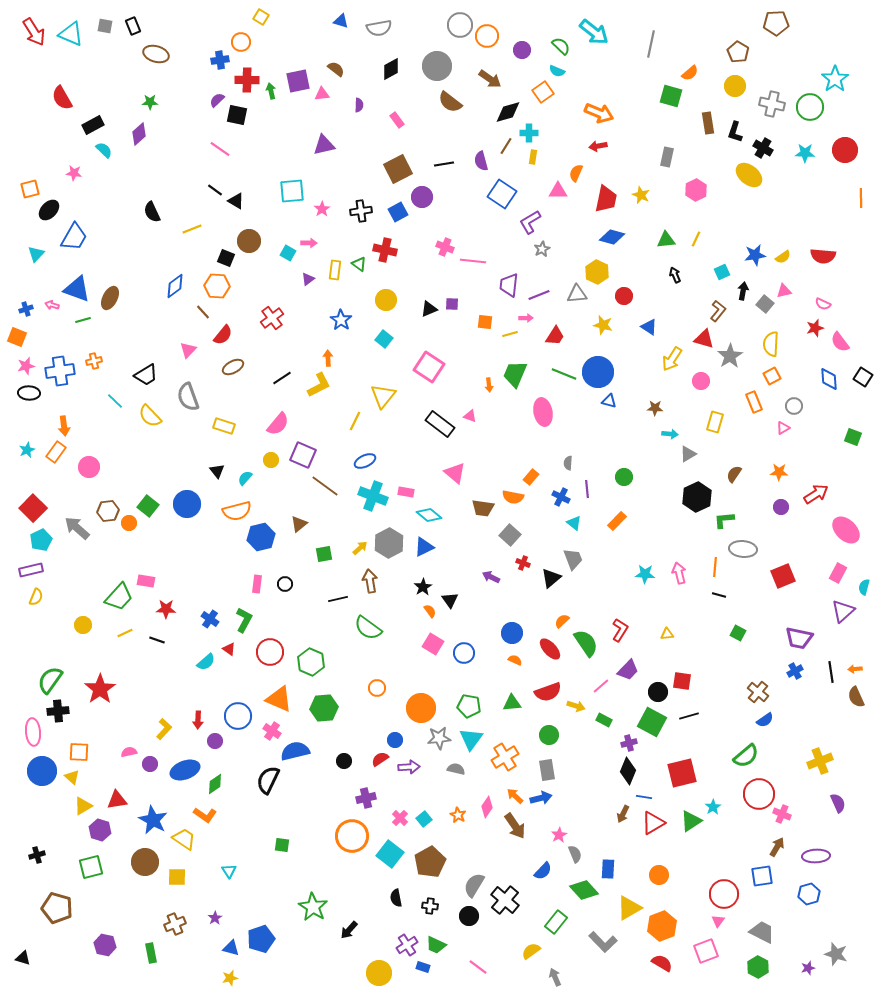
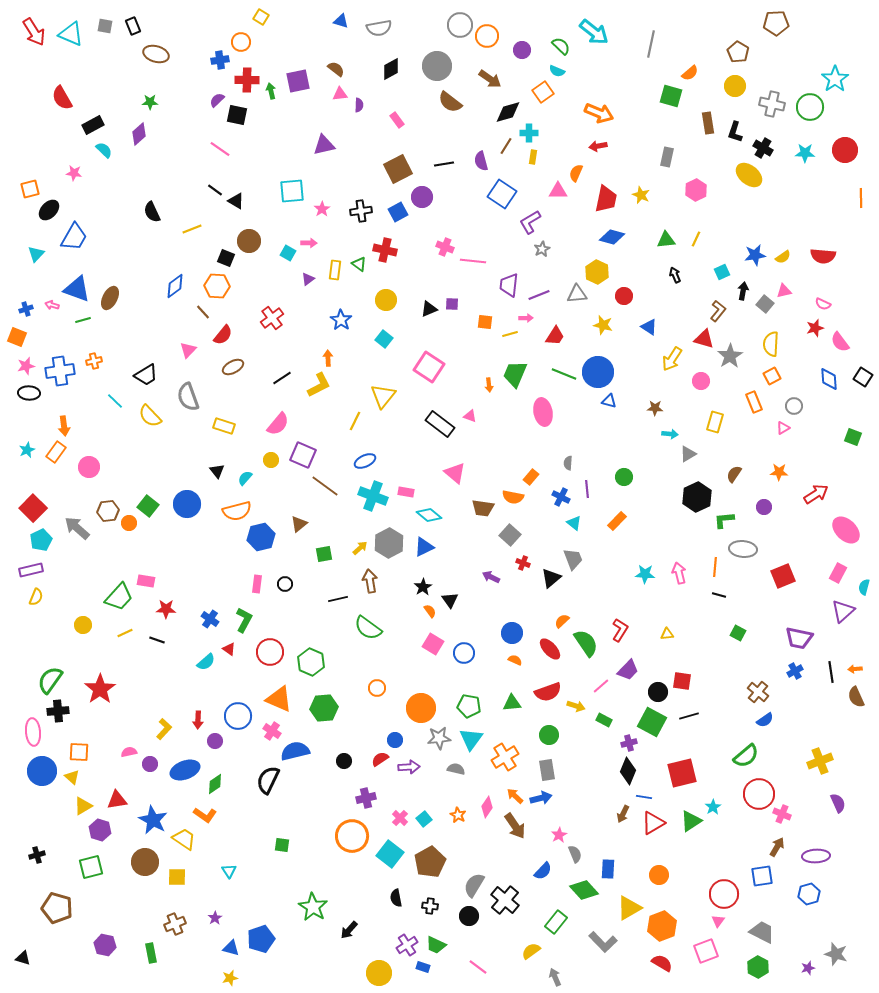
pink triangle at (322, 94): moved 18 px right
purple circle at (781, 507): moved 17 px left
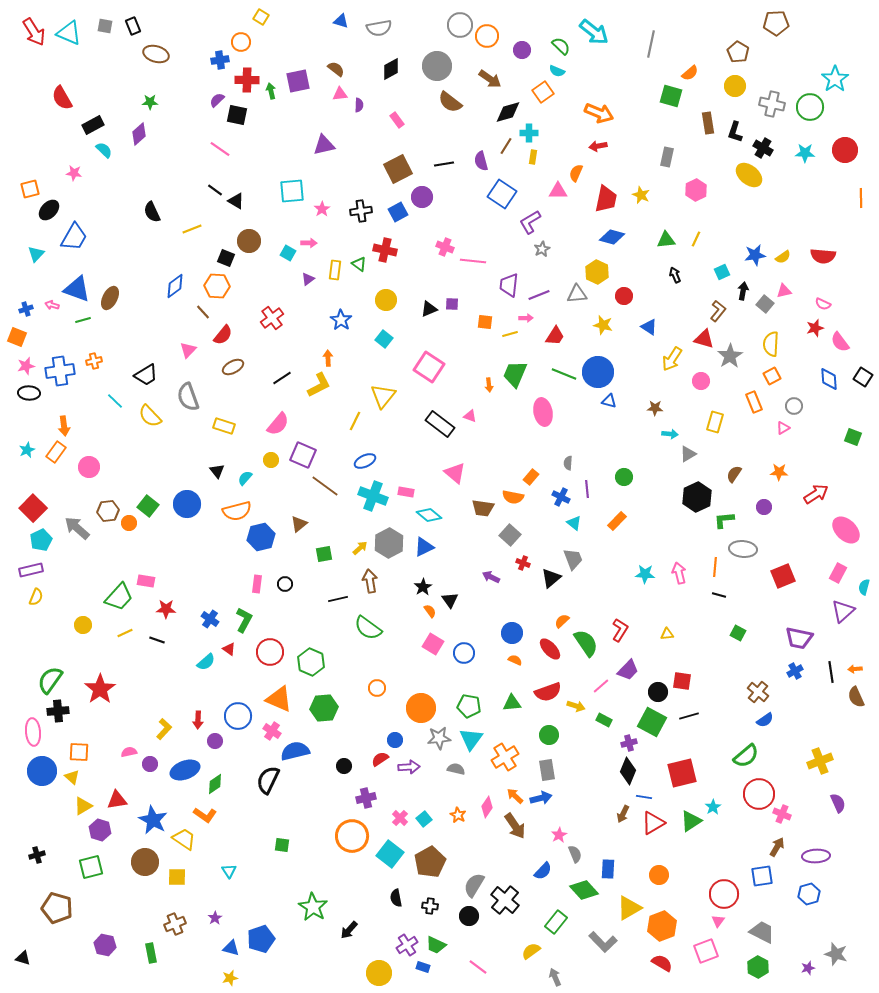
cyan triangle at (71, 34): moved 2 px left, 1 px up
black circle at (344, 761): moved 5 px down
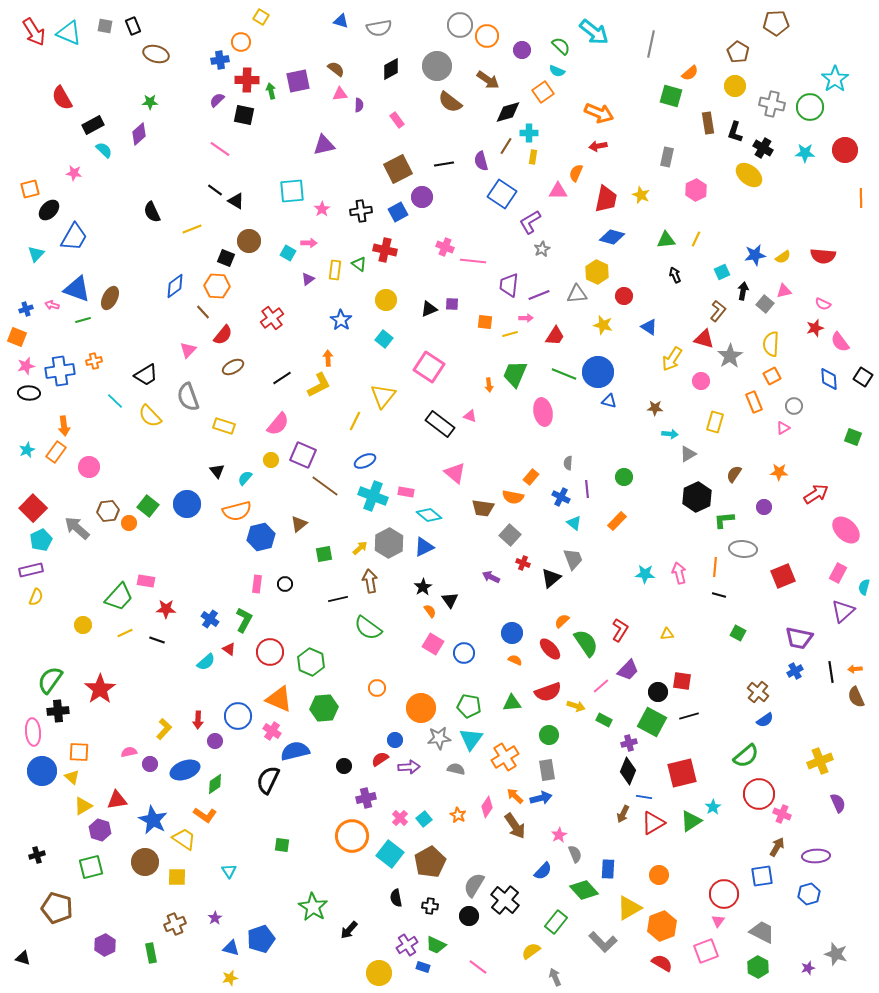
brown arrow at (490, 79): moved 2 px left, 1 px down
black square at (237, 115): moved 7 px right
purple hexagon at (105, 945): rotated 20 degrees clockwise
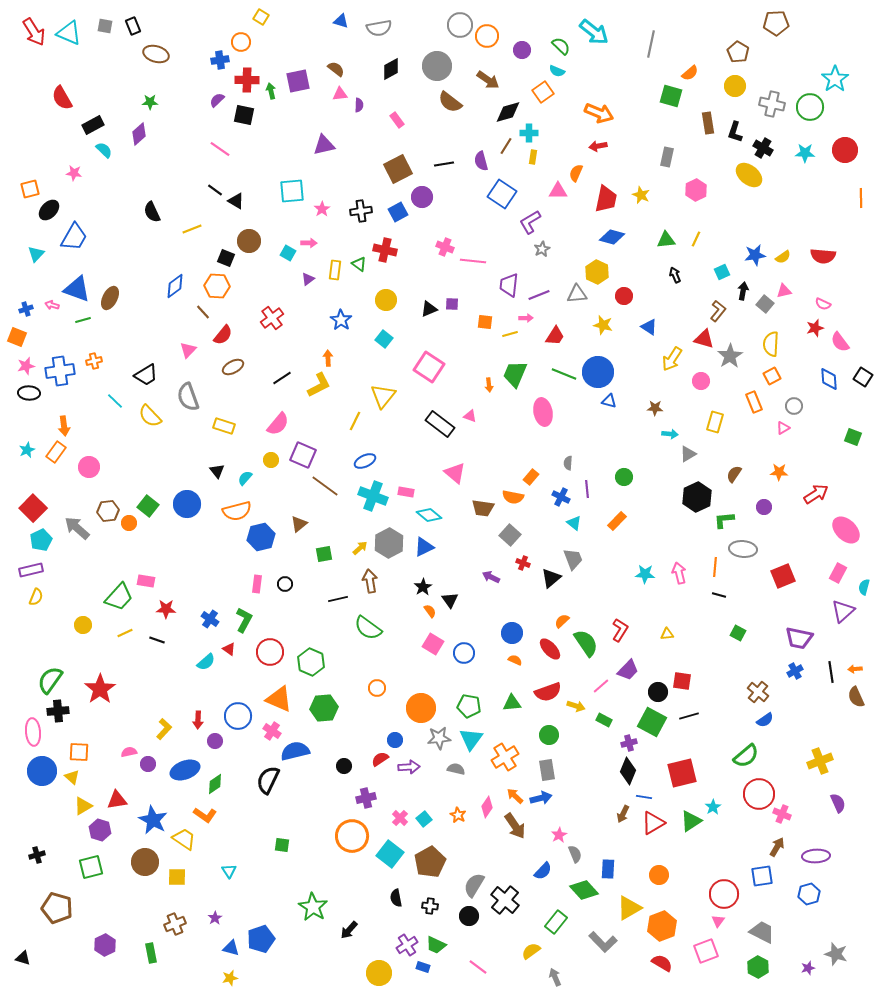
purple circle at (150, 764): moved 2 px left
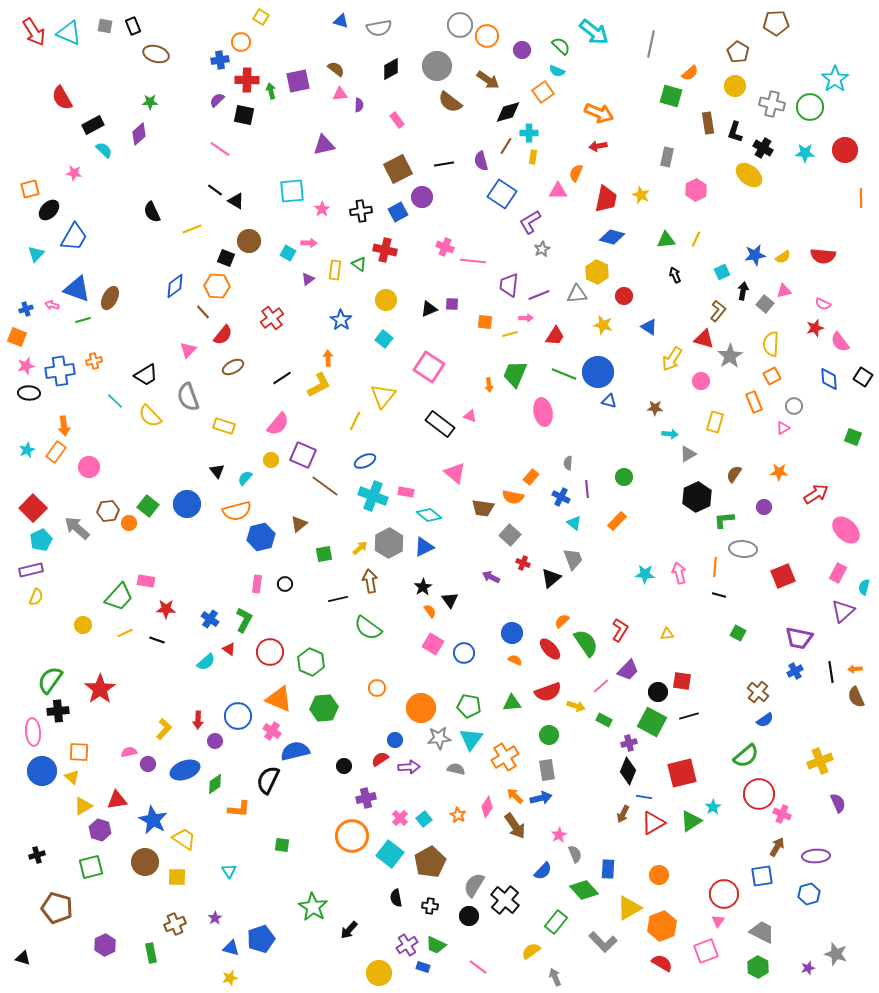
orange L-shape at (205, 815): moved 34 px right, 6 px up; rotated 30 degrees counterclockwise
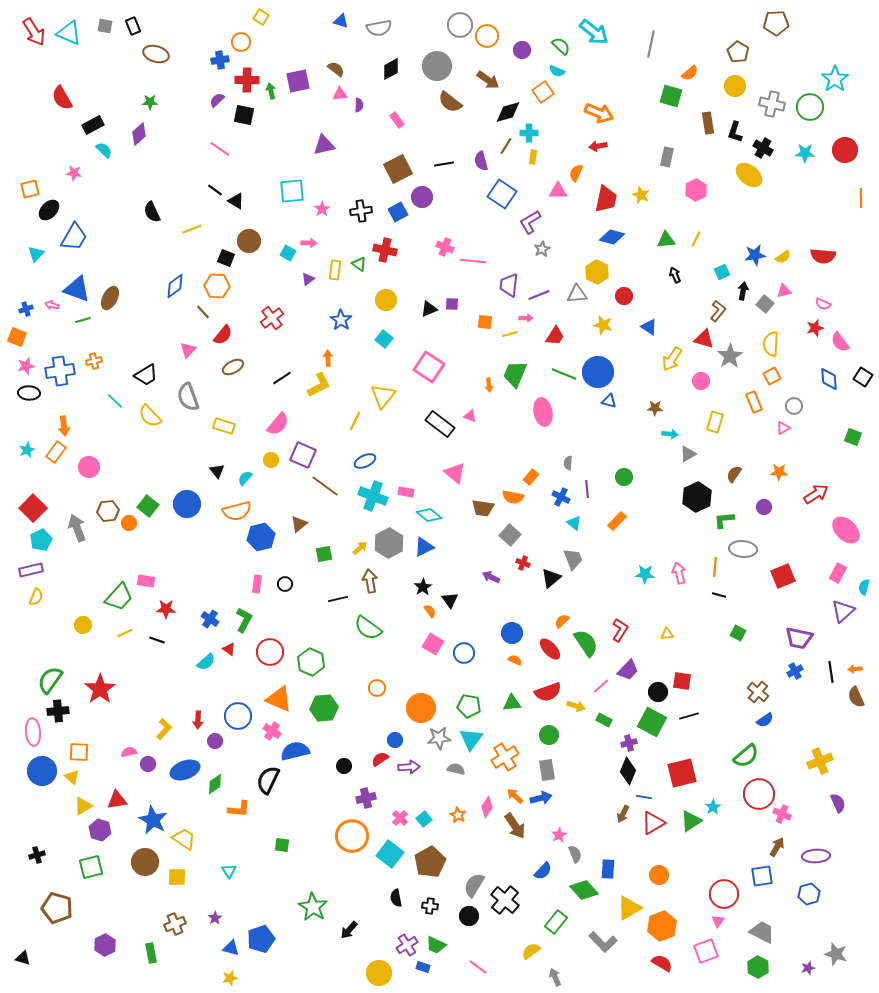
gray arrow at (77, 528): rotated 28 degrees clockwise
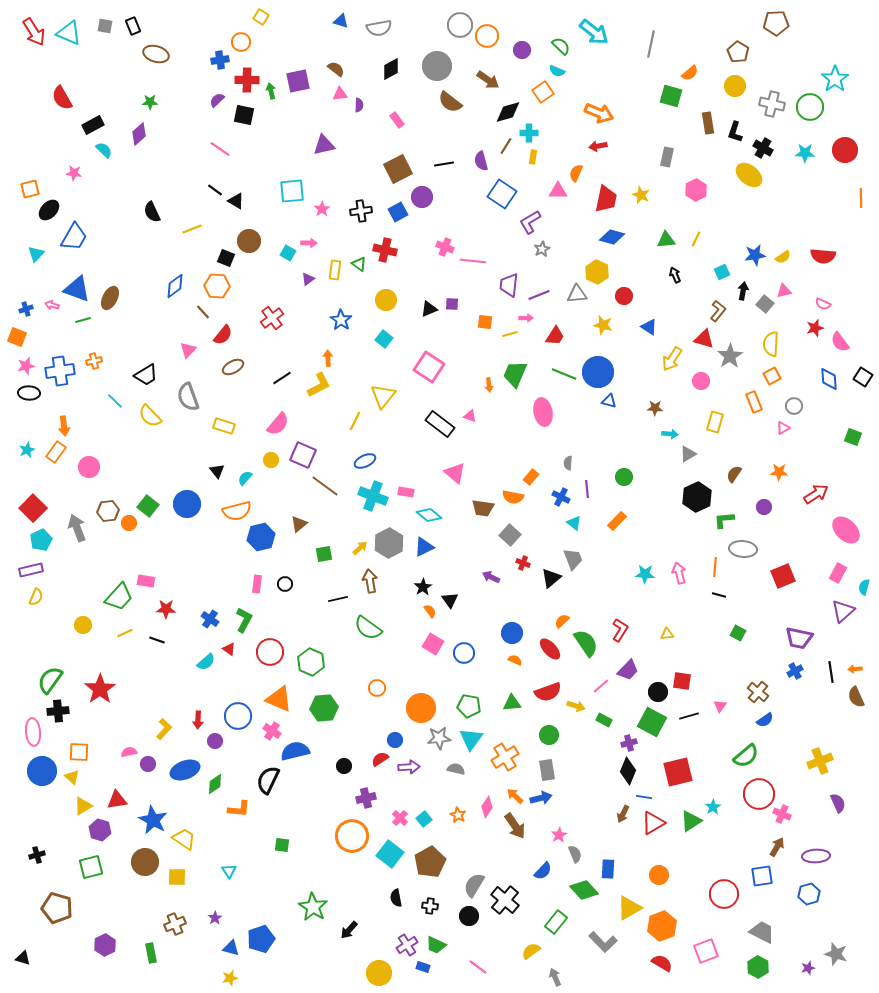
red square at (682, 773): moved 4 px left, 1 px up
pink triangle at (718, 921): moved 2 px right, 215 px up
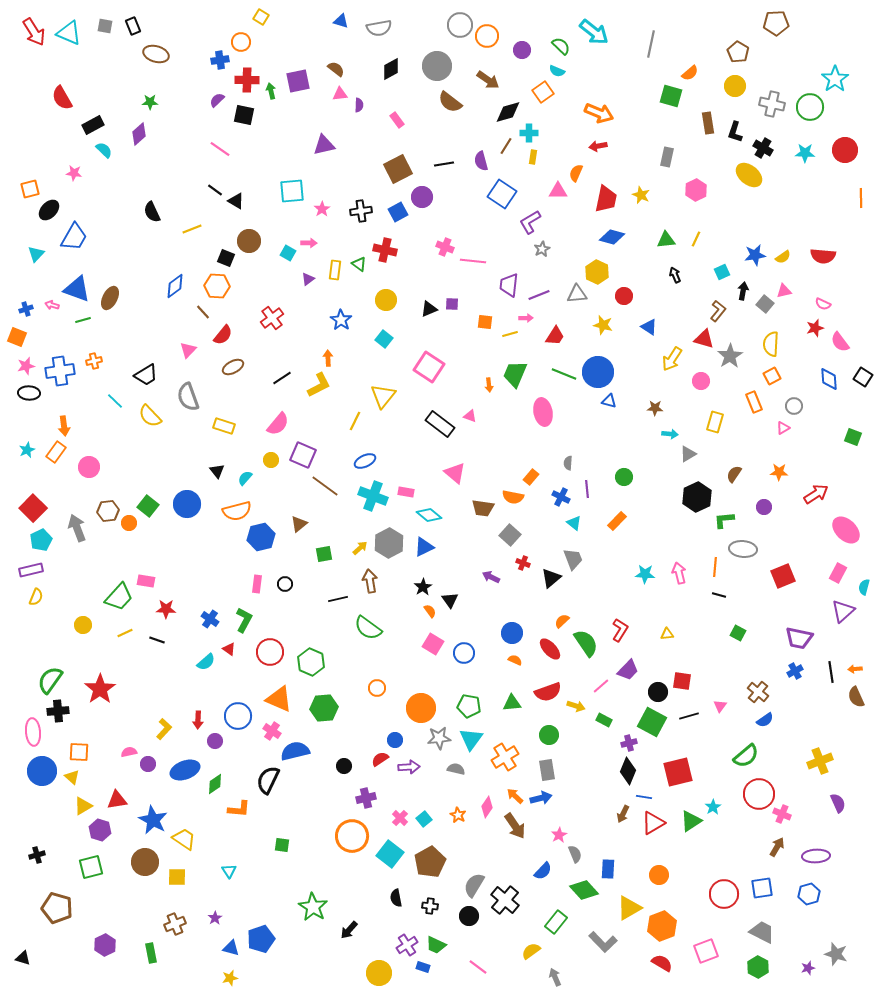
blue square at (762, 876): moved 12 px down
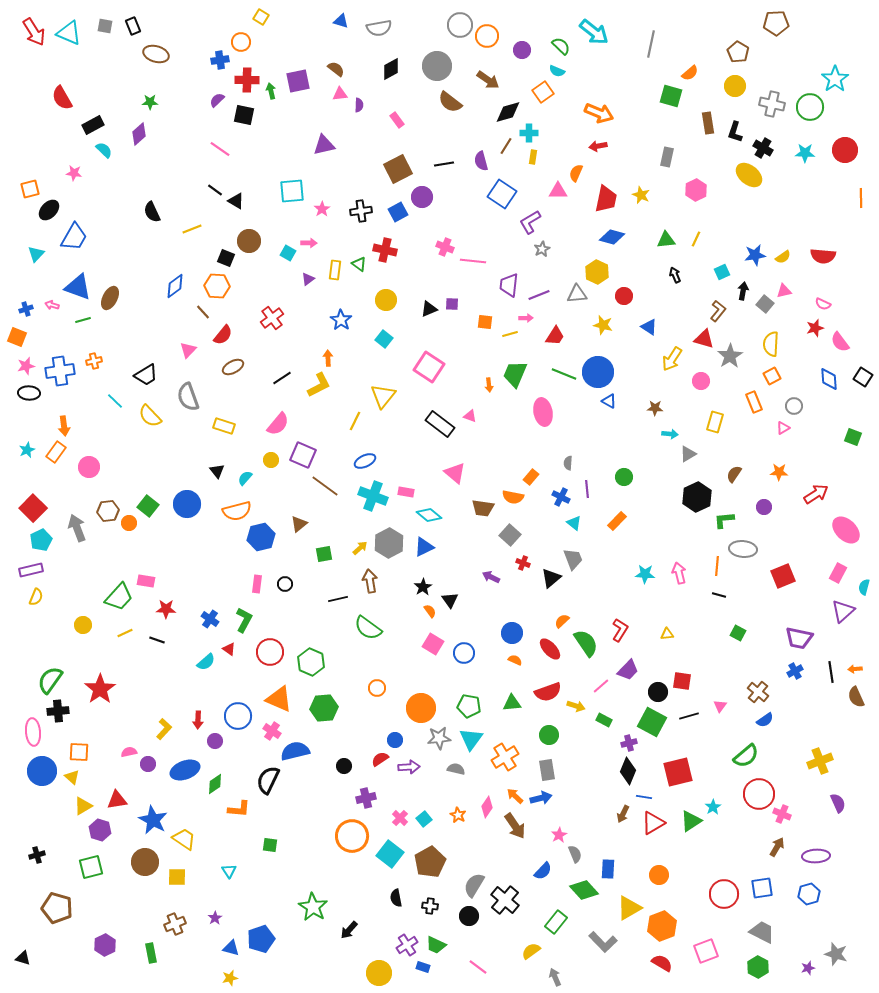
blue triangle at (77, 289): moved 1 px right, 2 px up
blue triangle at (609, 401): rotated 14 degrees clockwise
orange line at (715, 567): moved 2 px right, 1 px up
green square at (282, 845): moved 12 px left
